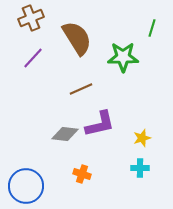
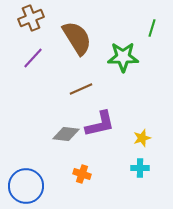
gray diamond: moved 1 px right
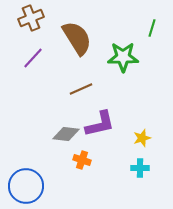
orange cross: moved 14 px up
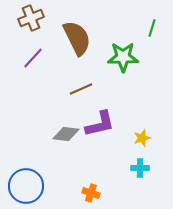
brown semicircle: rotated 6 degrees clockwise
orange cross: moved 9 px right, 33 px down
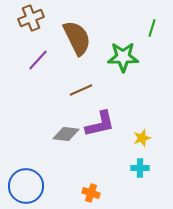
purple line: moved 5 px right, 2 px down
brown line: moved 1 px down
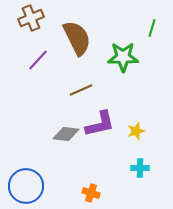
yellow star: moved 6 px left, 7 px up
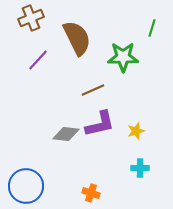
brown line: moved 12 px right
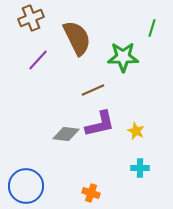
yellow star: rotated 30 degrees counterclockwise
